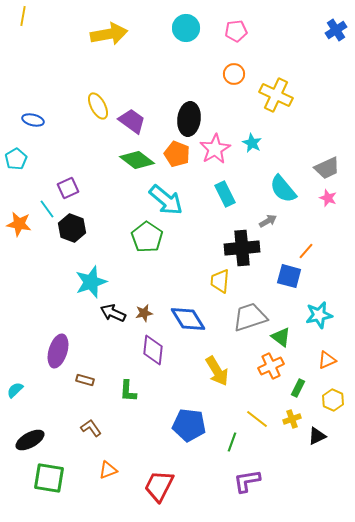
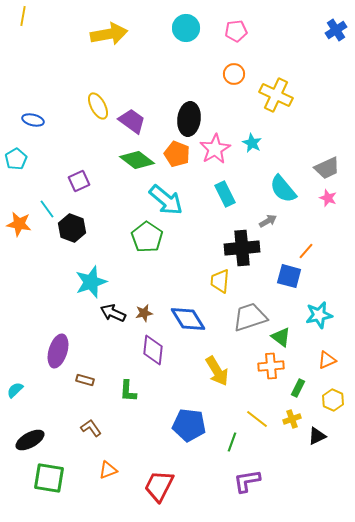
purple square at (68, 188): moved 11 px right, 7 px up
orange cross at (271, 366): rotated 20 degrees clockwise
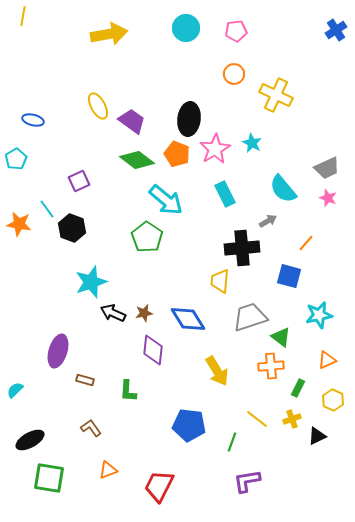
orange line at (306, 251): moved 8 px up
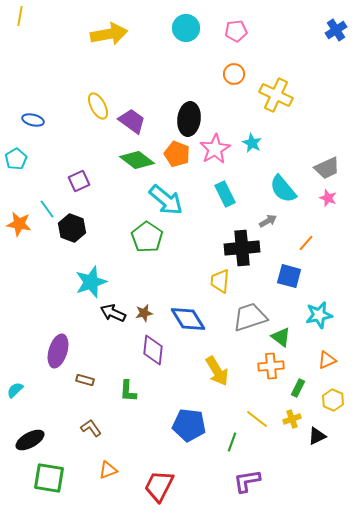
yellow line at (23, 16): moved 3 px left
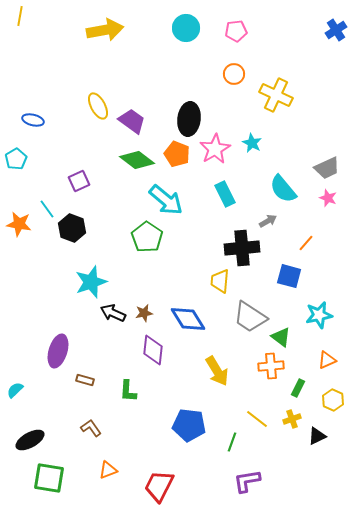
yellow arrow at (109, 34): moved 4 px left, 4 px up
gray trapezoid at (250, 317): rotated 129 degrees counterclockwise
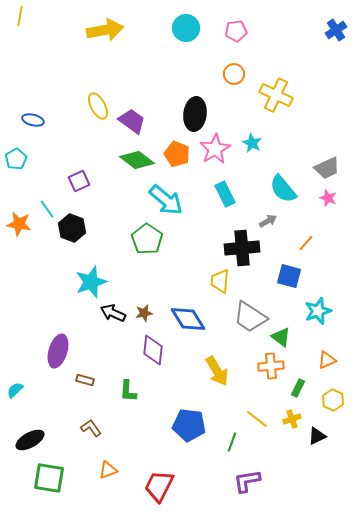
black ellipse at (189, 119): moved 6 px right, 5 px up
green pentagon at (147, 237): moved 2 px down
cyan star at (319, 315): moved 1 px left, 4 px up; rotated 8 degrees counterclockwise
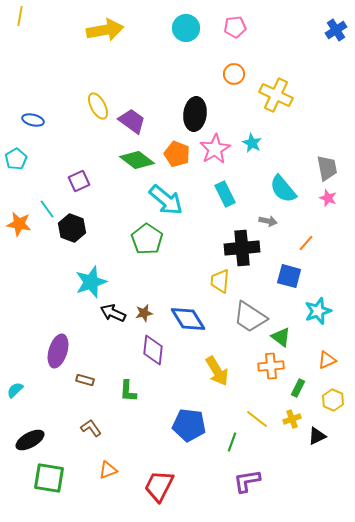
pink pentagon at (236, 31): moved 1 px left, 4 px up
gray trapezoid at (327, 168): rotated 76 degrees counterclockwise
gray arrow at (268, 221): rotated 42 degrees clockwise
